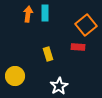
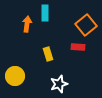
orange arrow: moved 1 px left, 10 px down
white star: moved 2 px up; rotated 12 degrees clockwise
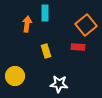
yellow rectangle: moved 2 px left, 3 px up
white star: rotated 24 degrees clockwise
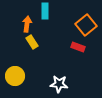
cyan rectangle: moved 2 px up
red rectangle: rotated 16 degrees clockwise
yellow rectangle: moved 14 px left, 9 px up; rotated 16 degrees counterclockwise
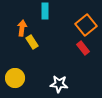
orange arrow: moved 5 px left, 4 px down
red rectangle: moved 5 px right, 1 px down; rotated 32 degrees clockwise
yellow circle: moved 2 px down
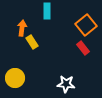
cyan rectangle: moved 2 px right
white star: moved 7 px right
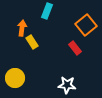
cyan rectangle: rotated 21 degrees clockwise
red rectangle: moved 8 px left
white star: moved 1 px right, 1 px down
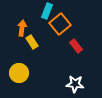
orange square: moved 26 px left, 1 px up
red rectangle: moved 1 px right, 2 px up
yellow circle: moved 4 px right, 5 px up
white star: moved 8 px right, 1 px up
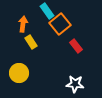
cyan rectangle: rotated 56 degrees counterclockwise
orange arrow: moved 1 px right, 4 px up
yellow rectangle: moved 1 px left
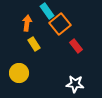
orange arrow: moved 4 px right, 1 px up
yellow rectangle: moved 3 px right, 2 px down
